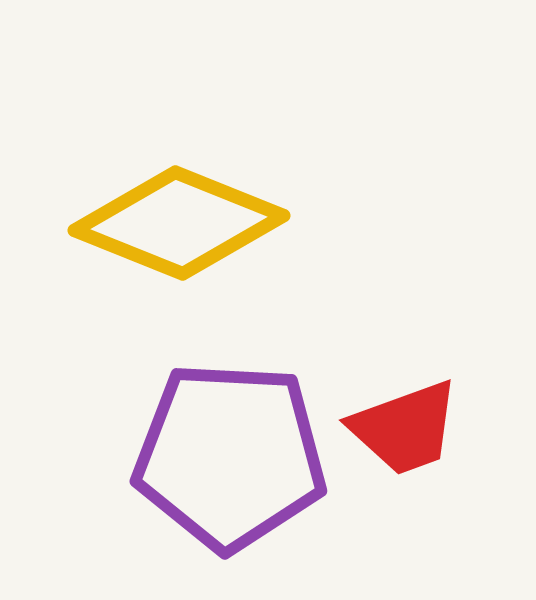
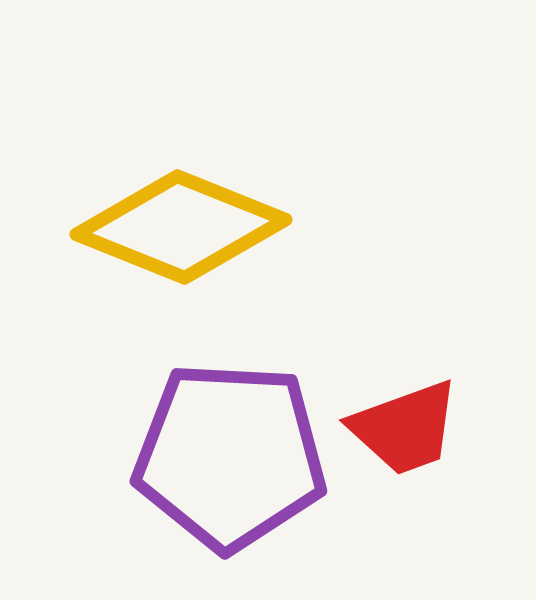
yellow diamond: moved 2 px right, 4 px down
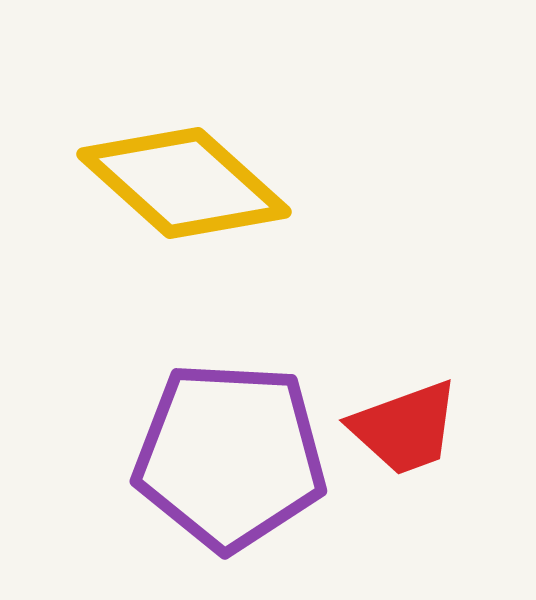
yellow diamond: moved 3 px right, 44 px up; rotated 20 degrees clockwise
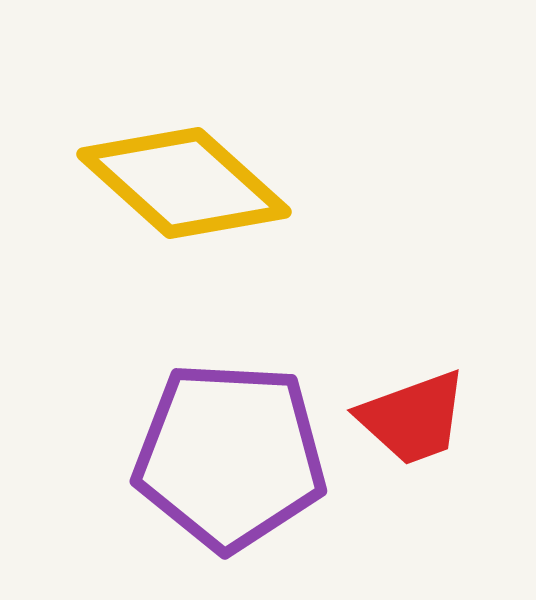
red trapezoid: moved 8 px right, 10 px up
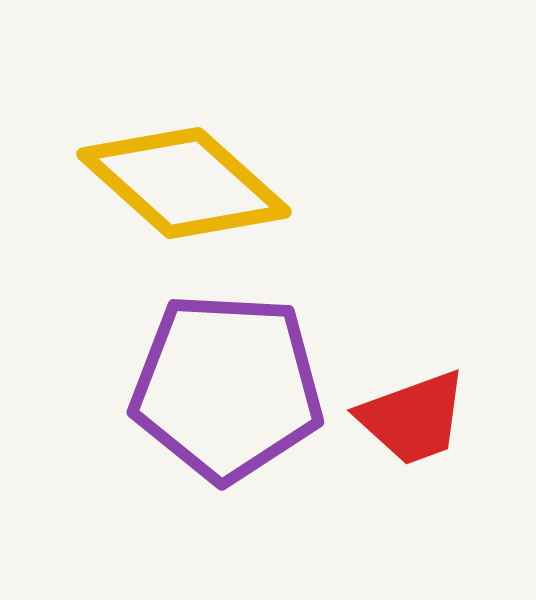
purple pentagon: moved 3 px left, 69 px up
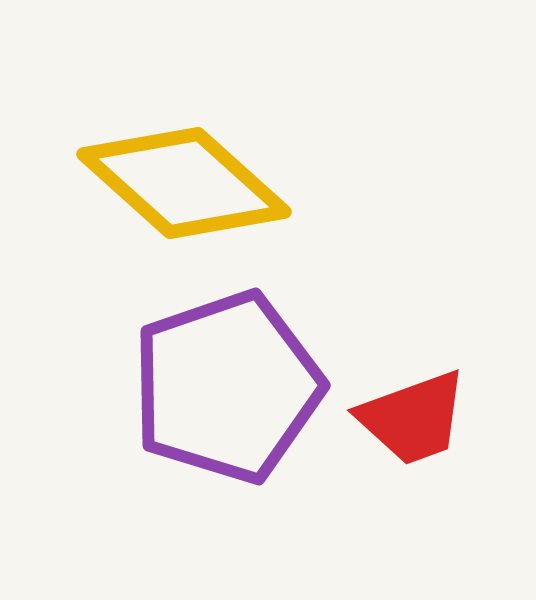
purple pentagon: rotated 22 degrees counterclockwise
